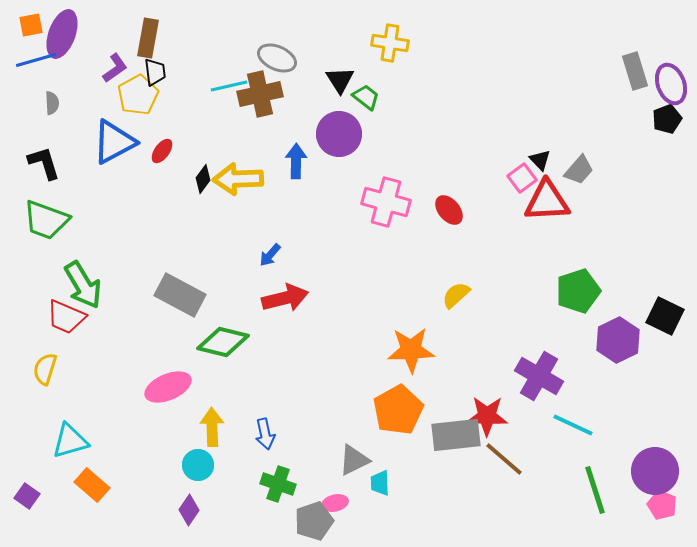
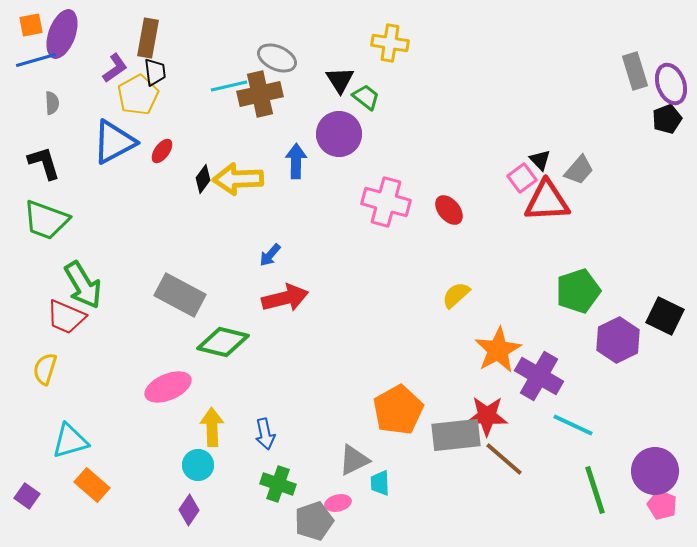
orange star at (411, 350): moved 87 px right; rotated 27 degrees counterclockwise
pink ellipse at (335, 503): moved 3 px right
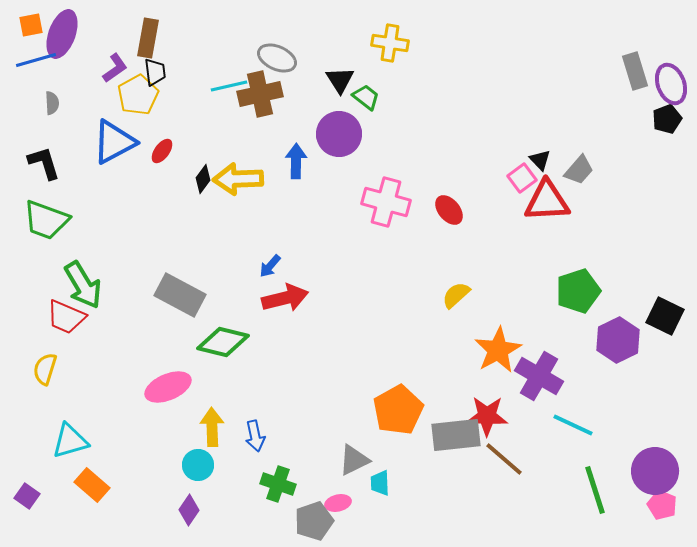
blue arrow at (270, 255): moved 11 px down
blue arrow at (265, 434): moved 10 px left, 2 px down
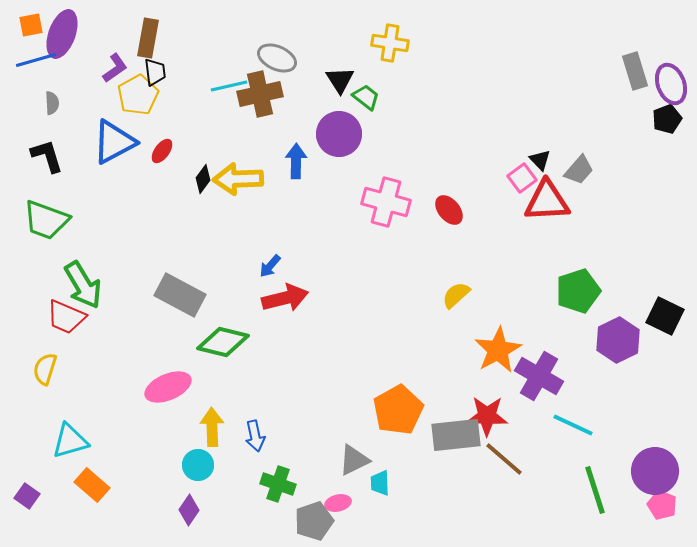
black L-shape at (44, 163): moved 3 px right, 7 px up
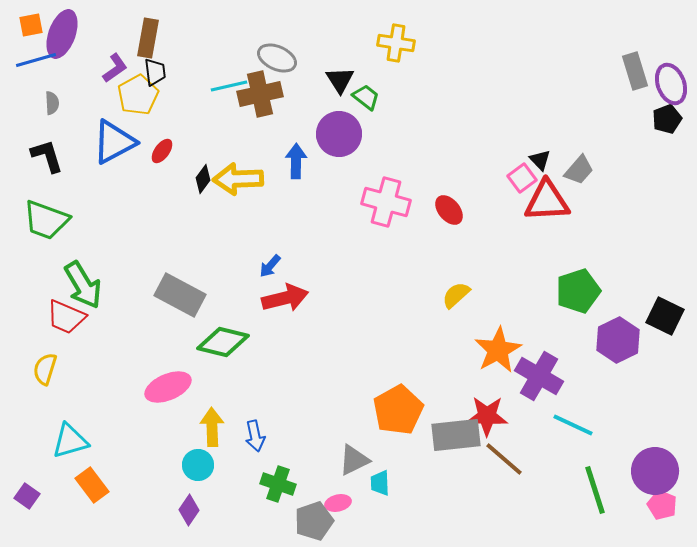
yellow cross at (390, 43): moved 6 px right
orange rectangle at (92, 485): rotated 12 degrees clockwise
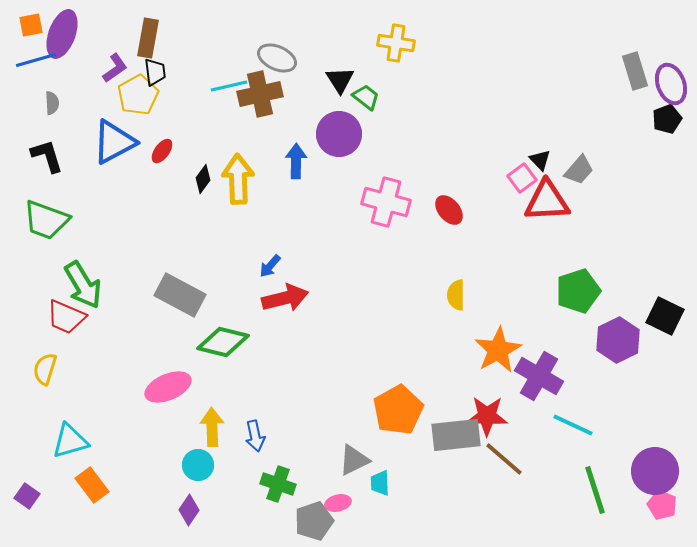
yellow arrow at (238, 179): rotated 90 degrees clockwise
yellow semicircle at (456, 295): rotated 48 degrees counterclockwise
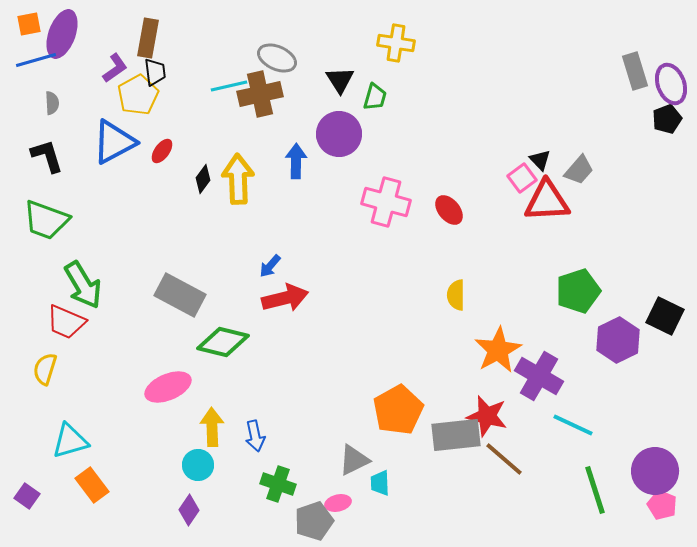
orange square at (31, 25): moved 2 px left, 1 px up
green trapezoid at (366, 97): moved 9 px right; rotated 68 degrees clockwise
red trapezoid at (66, 317): moved 5 px down
red star at (487, 416): rotated 12 degrees clockwise
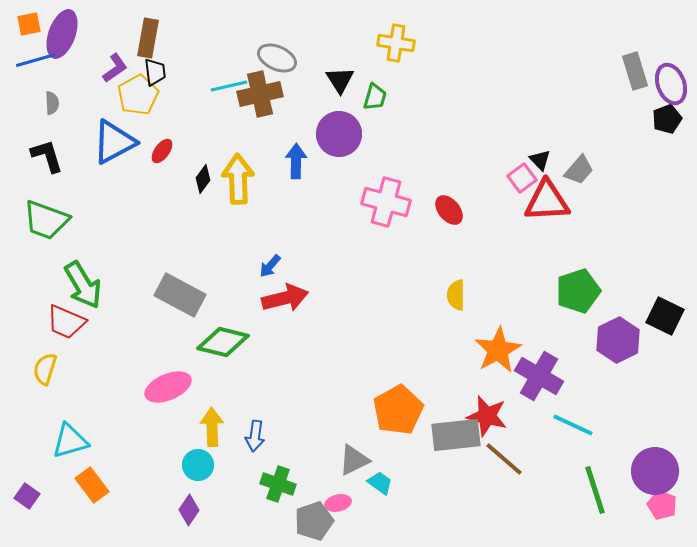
blue arrow at (255, 436): rotated 20 degrees clockwise
cyan trapezoid at (380, 483): rotated 128 degrees clockwise
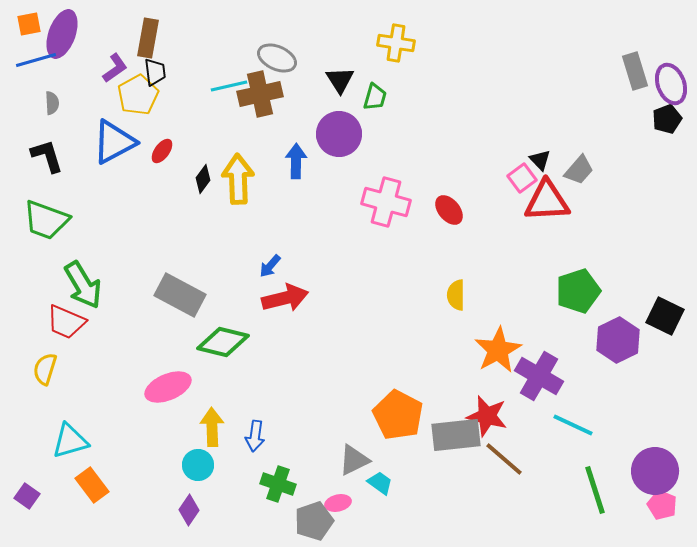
orange pentagon at (398, 410): moved 5 px down; rotated 15 degrees counterclockwise
